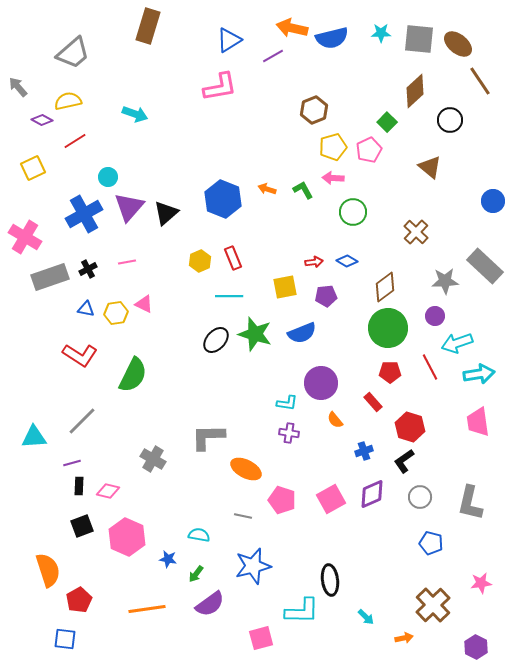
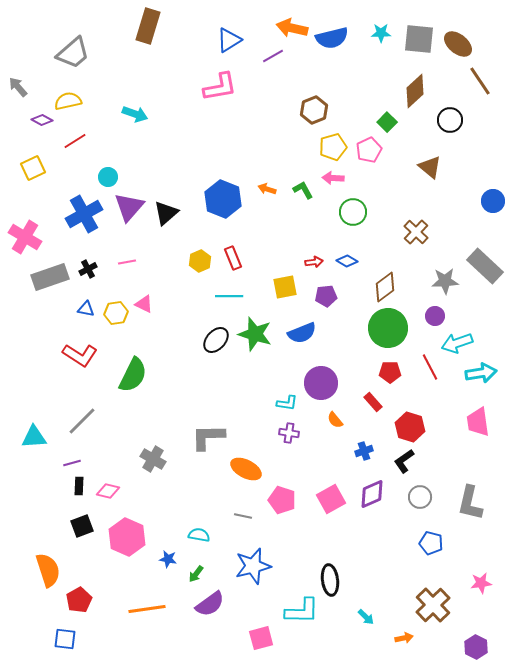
cyan arrow at (479, 374): moved 2 px right, 1 px up
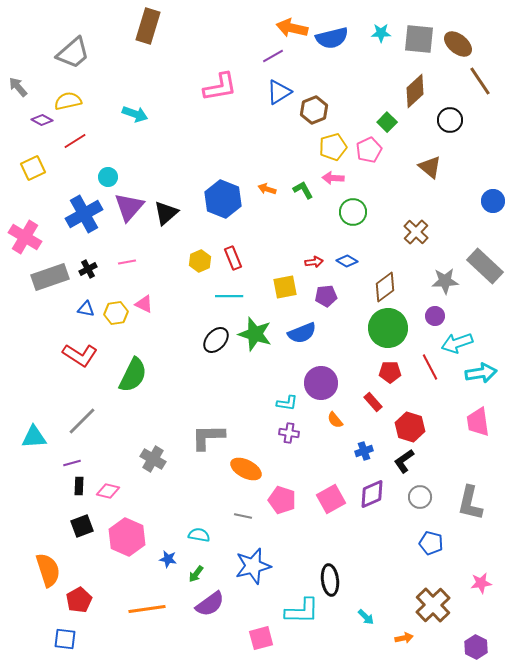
blue triangle at (229, 40): moved 50 px right, 52 px down
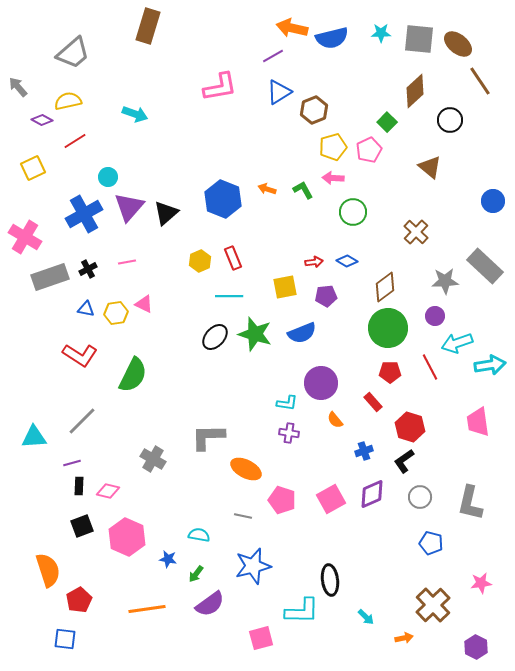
black ellipse at (216, 340): moved 1 px left, 3 px up
cyan arrow at (481, 373): moved 9 px right, 8 px up
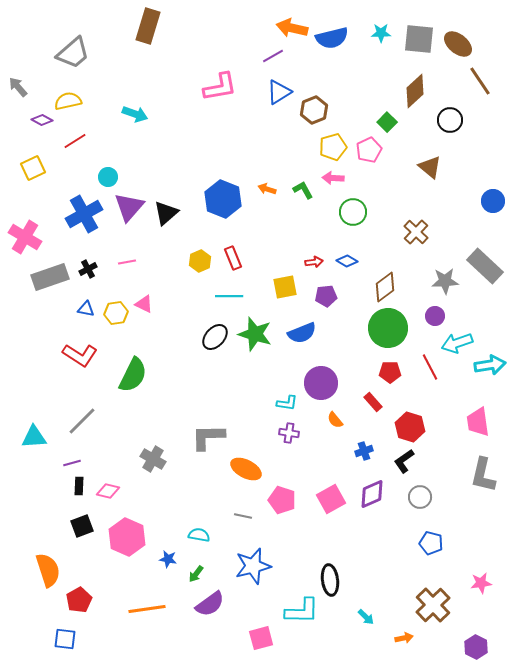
gray L-shape at (470, 503): moved 13 px right, 28 px up
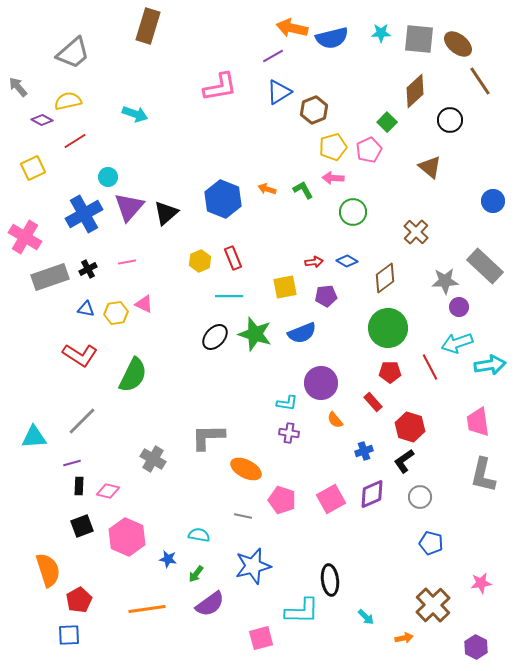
brown diamond at (385, 287): moved 9 px up
purple circle at (435, 316): moved 24 px right, 9 px up
blue square at (65, 639): moved 4 px right, 4 px up; rotated 10 degrees counterclockwise
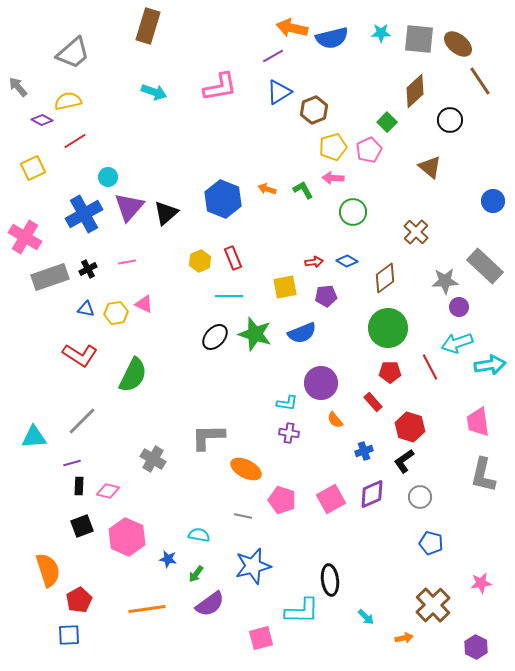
cyan arrow at (135, 114): moved 19 px right, 22 px up
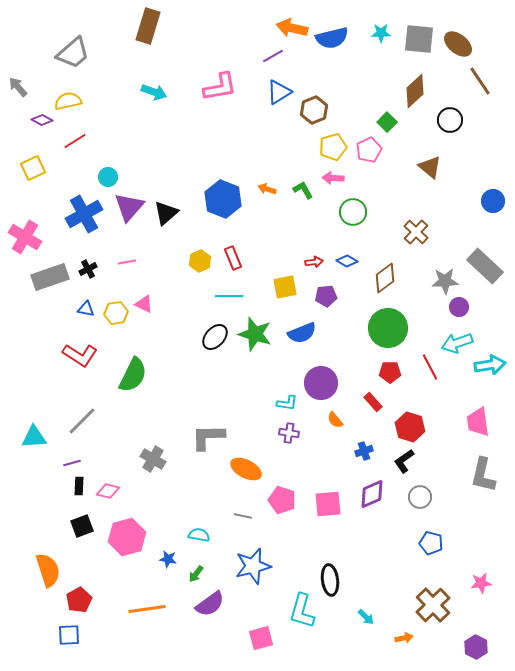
pink square at (331, 499): moved 3 px left, 5 px down; rotated 24 degrees clockwise
pink hexagon at (127, 537): rotated 21 degrees clockwise
cyan L-shape at (302, 611): rotated 105 degrees clockwise
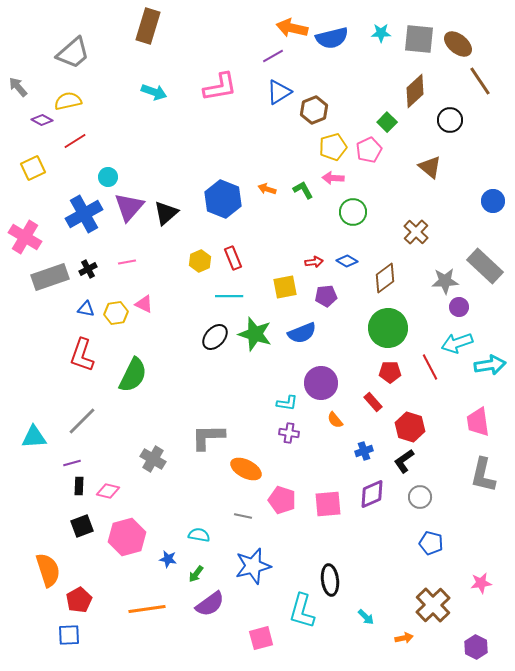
red L-shape at (80, 355): moved 2 px right; rotated 76 degrees clockwise
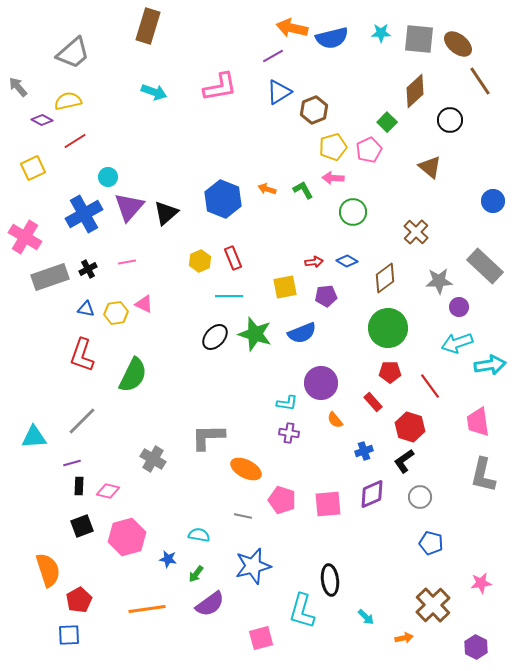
gray star at (445, 281): moved 6 px left
red line at (430, 367): moved 19 px down; rotated 8 degrees counterclockwise
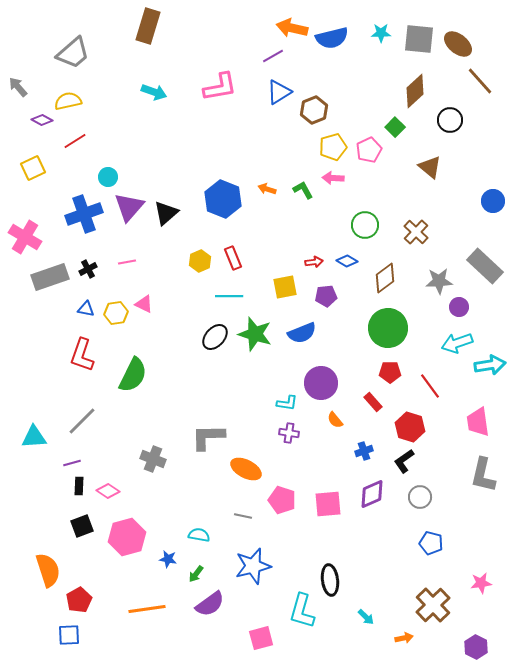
brown line at (480, 81): rotated 8 degrees counterclockwise
green square at (387, 122): moved 8 px right, 5 px down
green circle at (353, 212): moved 12 px right, 13 px down
blue cross at (84, 214): rotated 9 degrees clockwise
gray cross at (153, 459): rotated 10 degrees counterclockwise
pink diamond at (108, 491): rotated 20 degrees clockwise
